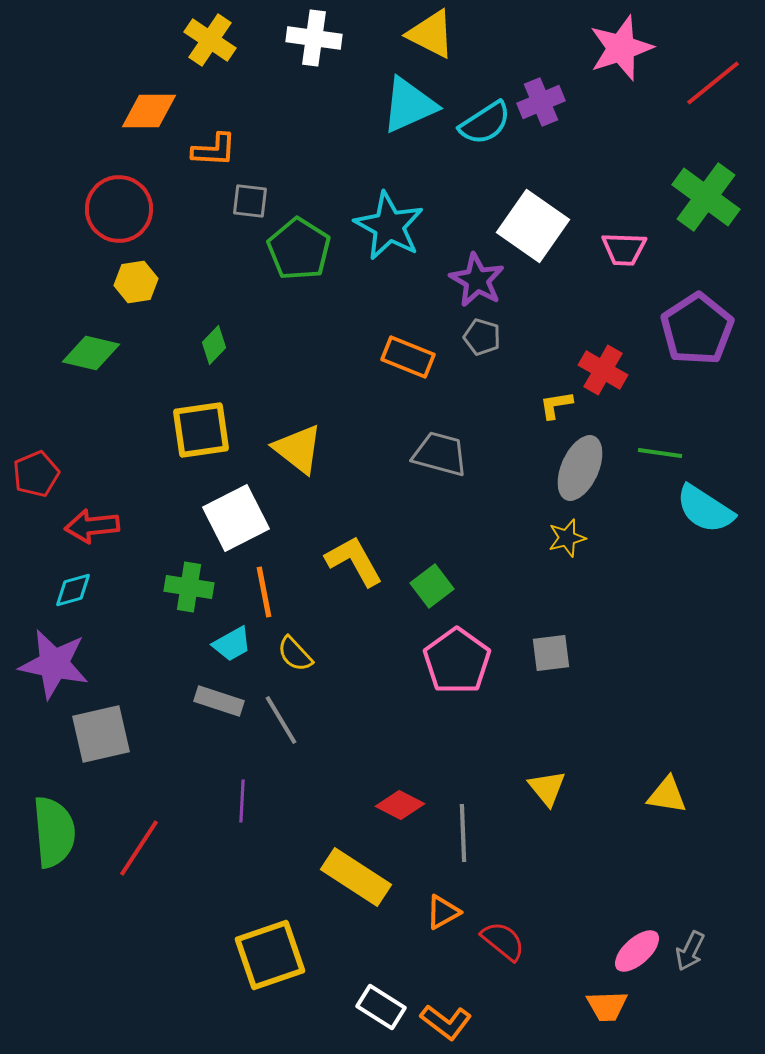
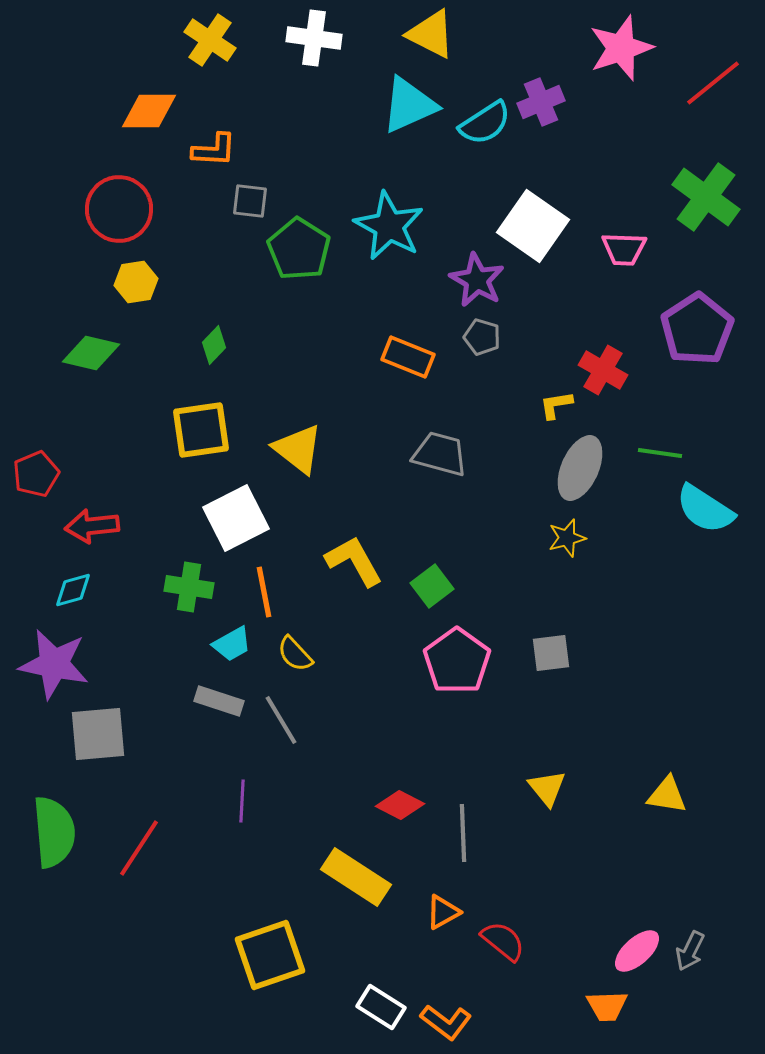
gray square at (101, 734): moved 3 px left; rotated 8 degrees clockwise
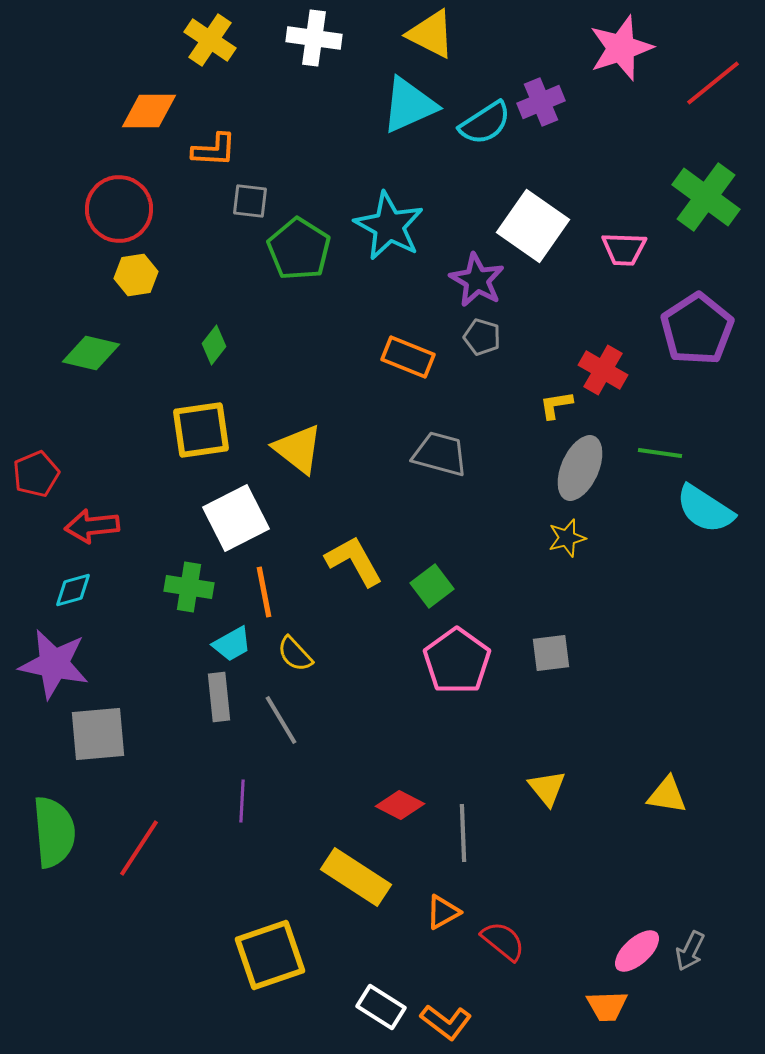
yellow hexagon at (136, 282): moved 7 px up
green diamond at (214, 345): rotated 6 degrees counterclockwise
gray rectangle at (219, 701): moved 4 px up; rotated 66 degrees clockwise
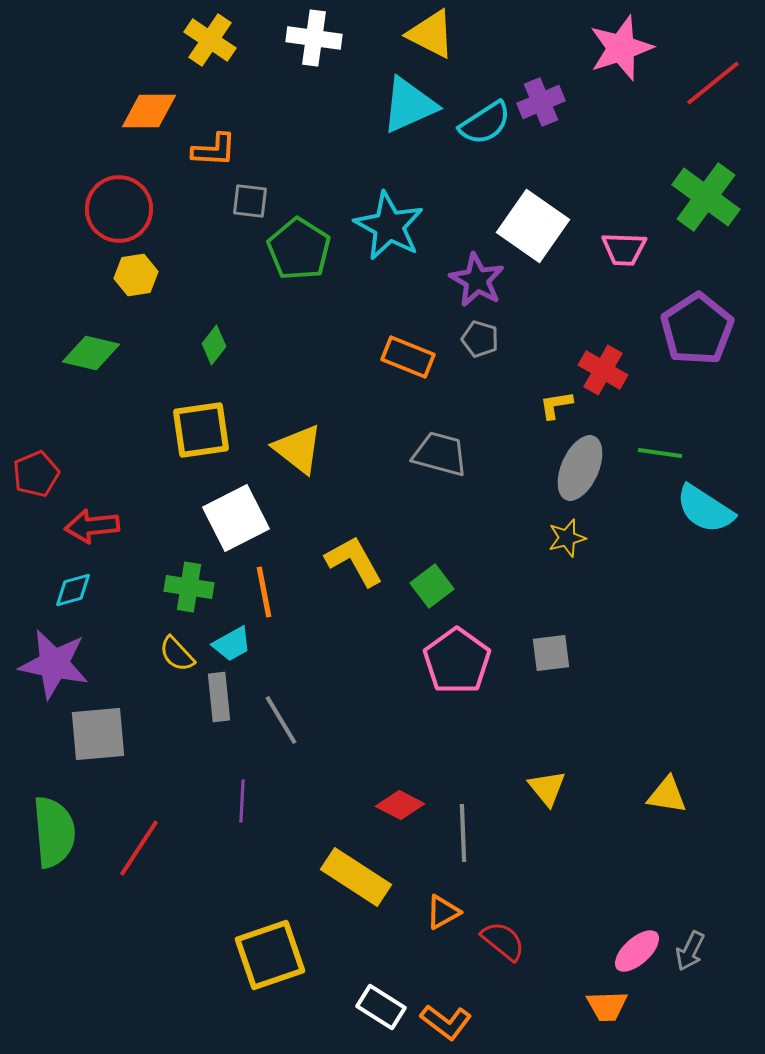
gray pentagon at (482, 337): moved 2 px left, 2 px down
yellow semicircle at (295, 654): moved 118 px left
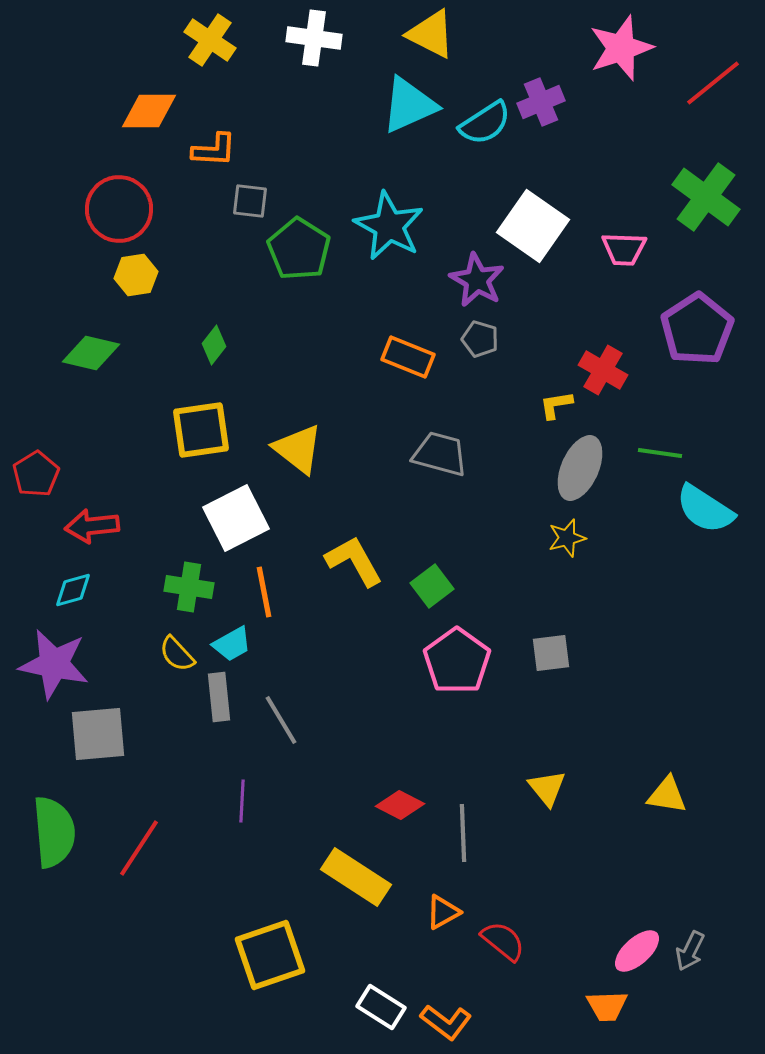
red pentagon at (36, 474): rotated 9 degrees counterclockwise
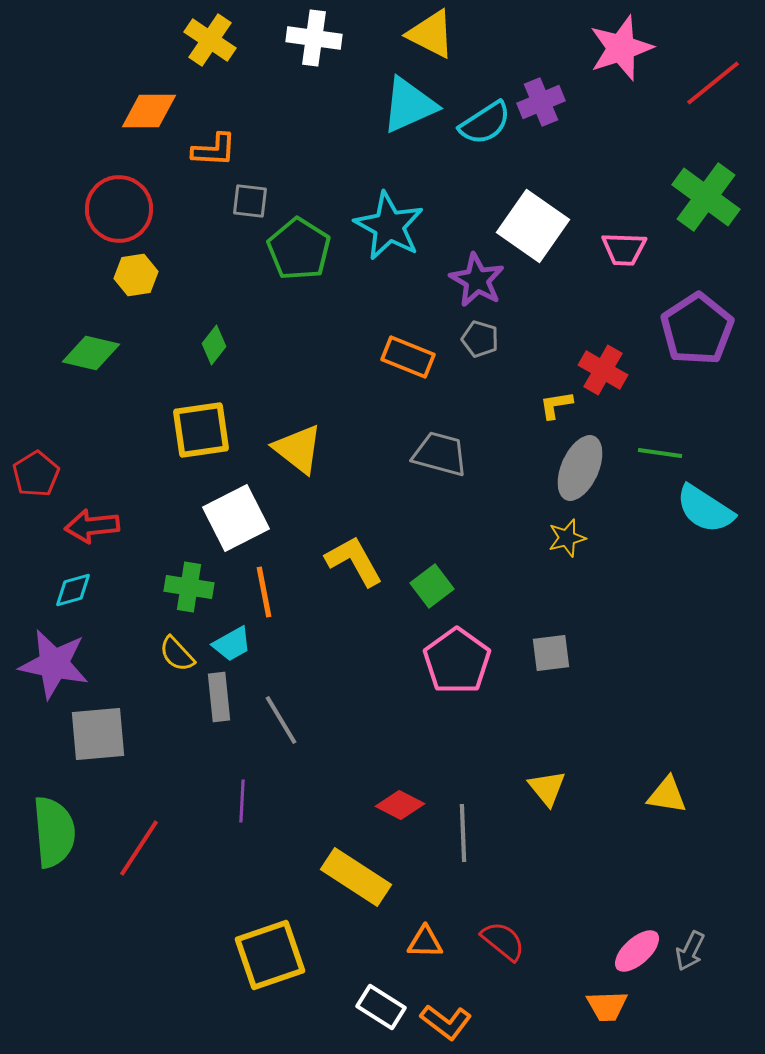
orange triangle at (443, 912): moved 18 px left, 30 px down; rotated 30 degrees clockwise
